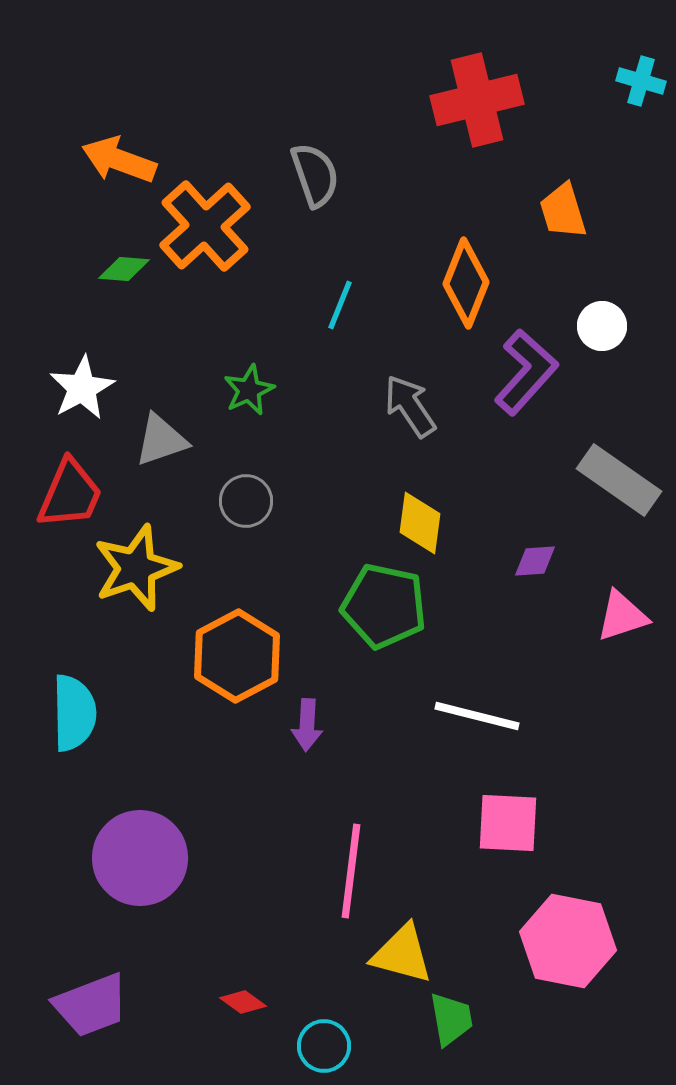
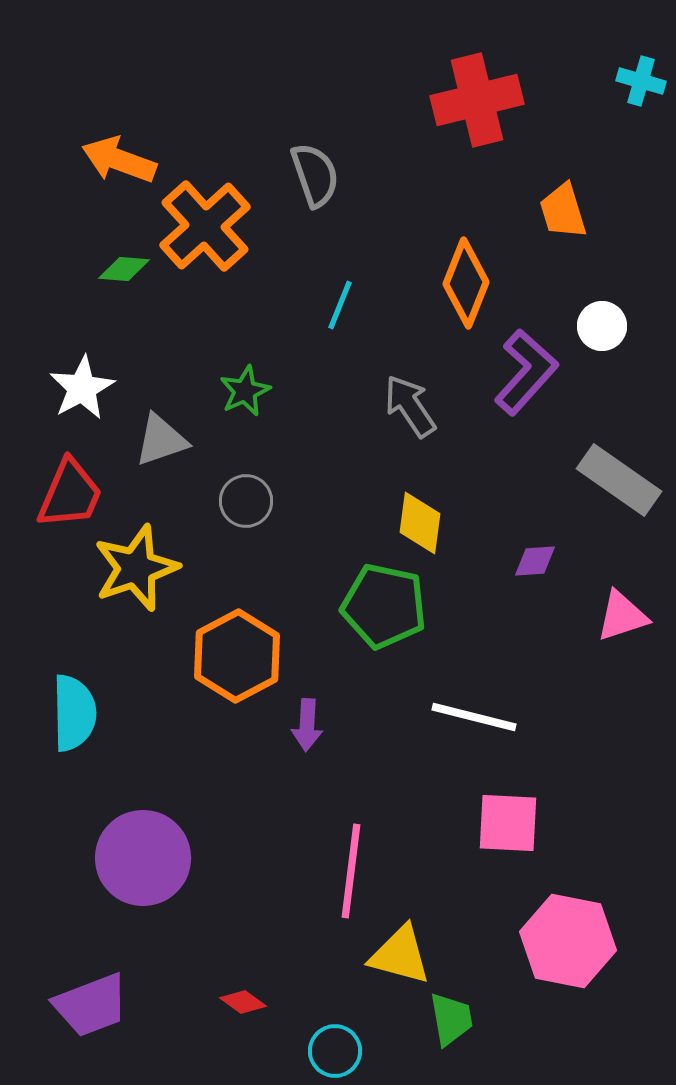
green star: moved 4 px left, 1 px down
white line: moved 3 px left, 1 px down
purple circle: moved 3 px right
yellow triangle: moved 2 px left, 1 px down
cyan circle: moved 11 px right, 5 px down
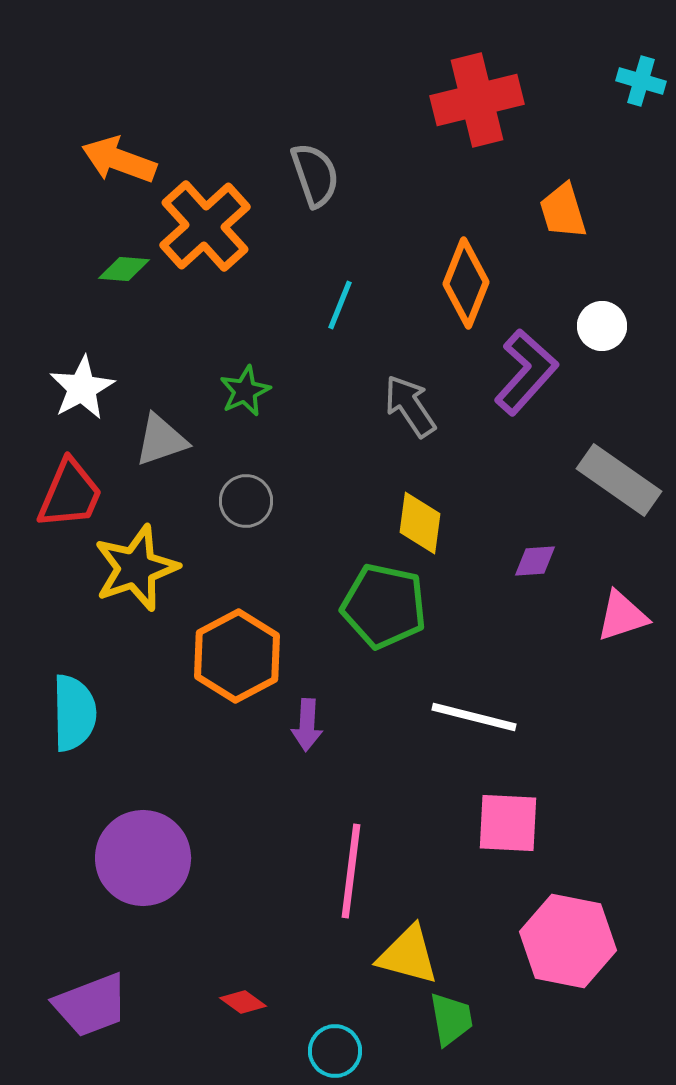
yellow triangle: moved 8 px right
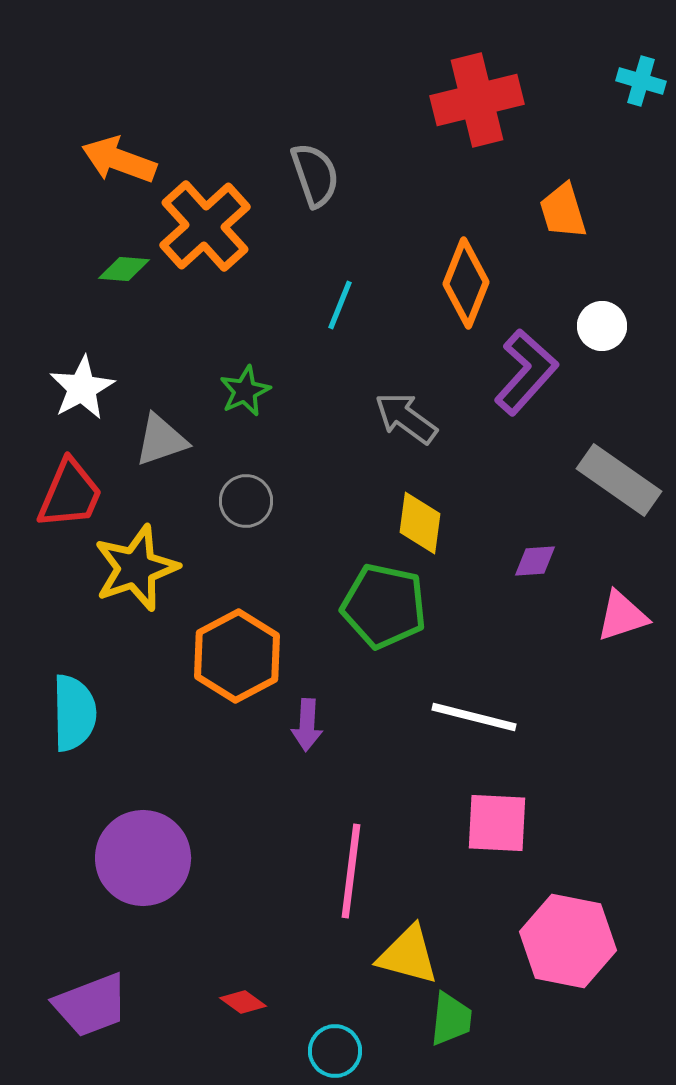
gray arrow: moved 4 px left, 12 px down; rotated 20 degrees counterclockwise
pink square: moved 11 px left
green trapezoid: rotated 16 degrees clockwise
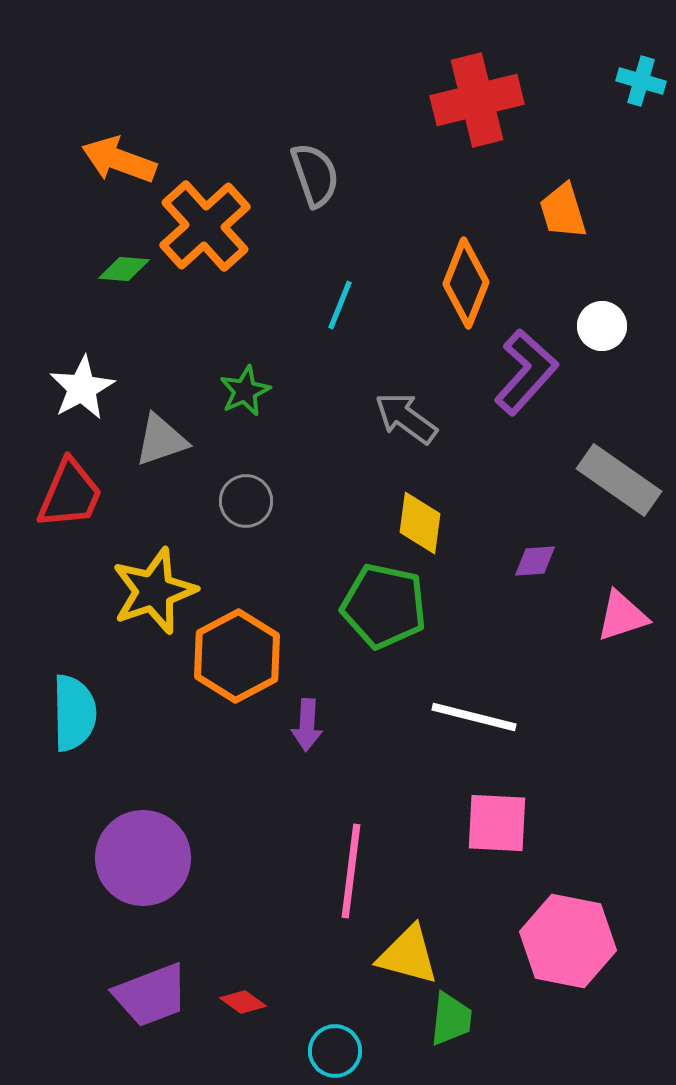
yellow star: moved 18 px right, 23 px down
purple trapezoid: moved 60 px right, 10 px up
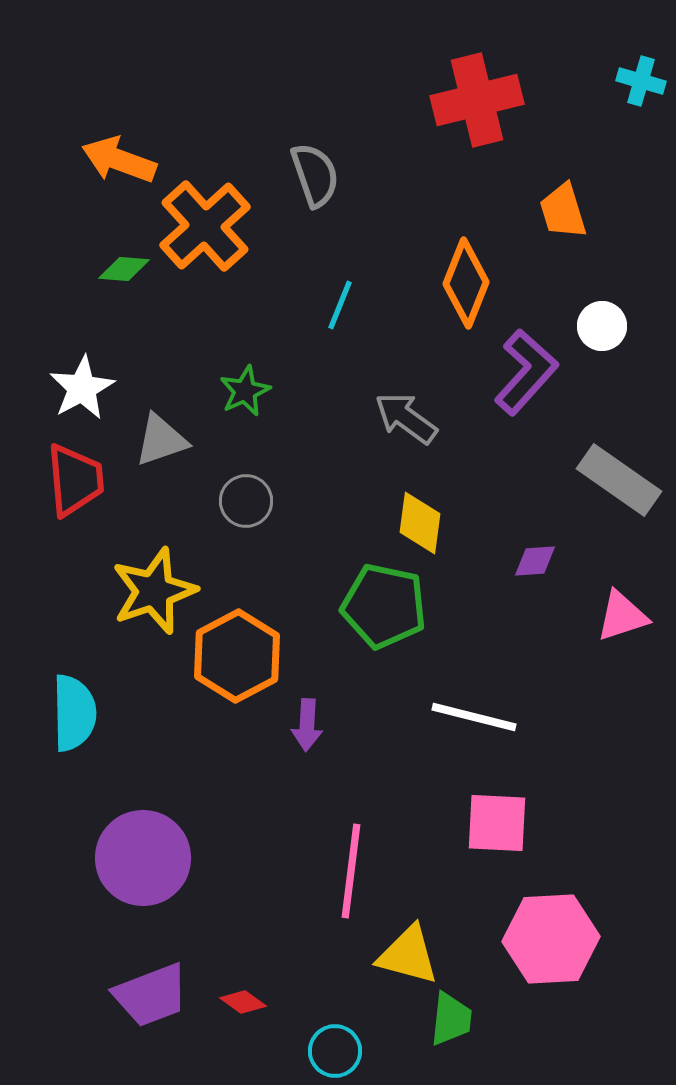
red trapezoid: moved 5 px right, 14 px up; rotated 28 degrees counterclockwise
pink hexagon: moved 17 px left, 2 px up; rotated 14 degrees counterclockwise
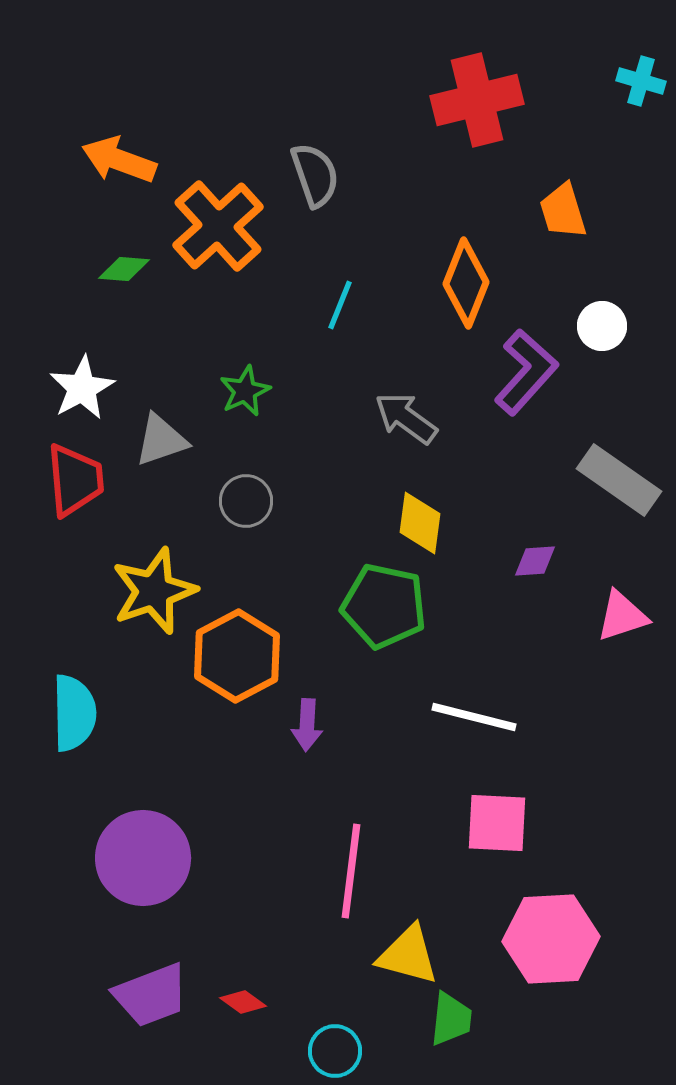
orange cross: moved 13 px right
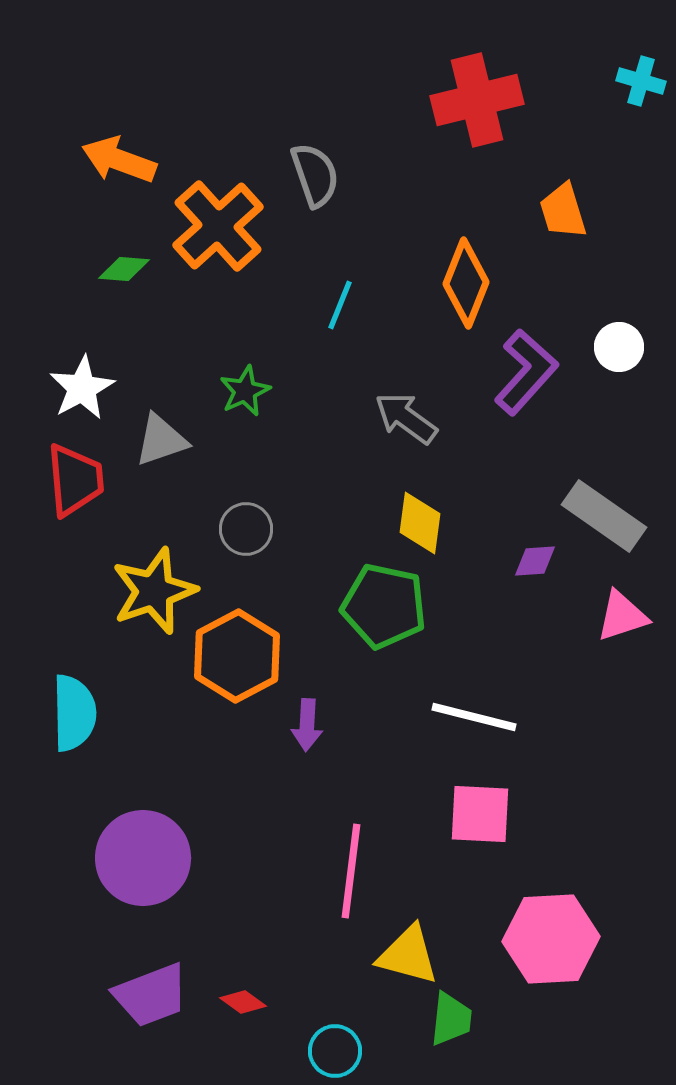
white circle: moved 17 px right, 21 px down
gray rectangle: moved 15 px left, 36 px down
gray circle: moved 28 px down
pink square: moved 17 px left, 9 px up
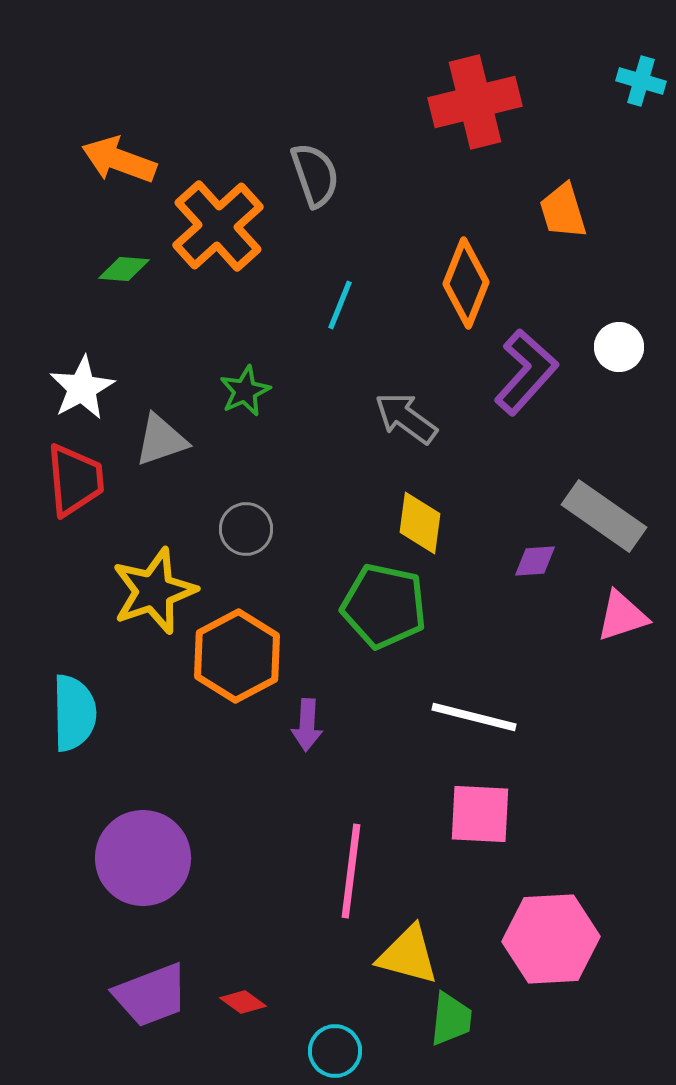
red cross: moved 2 px left, 2 px down
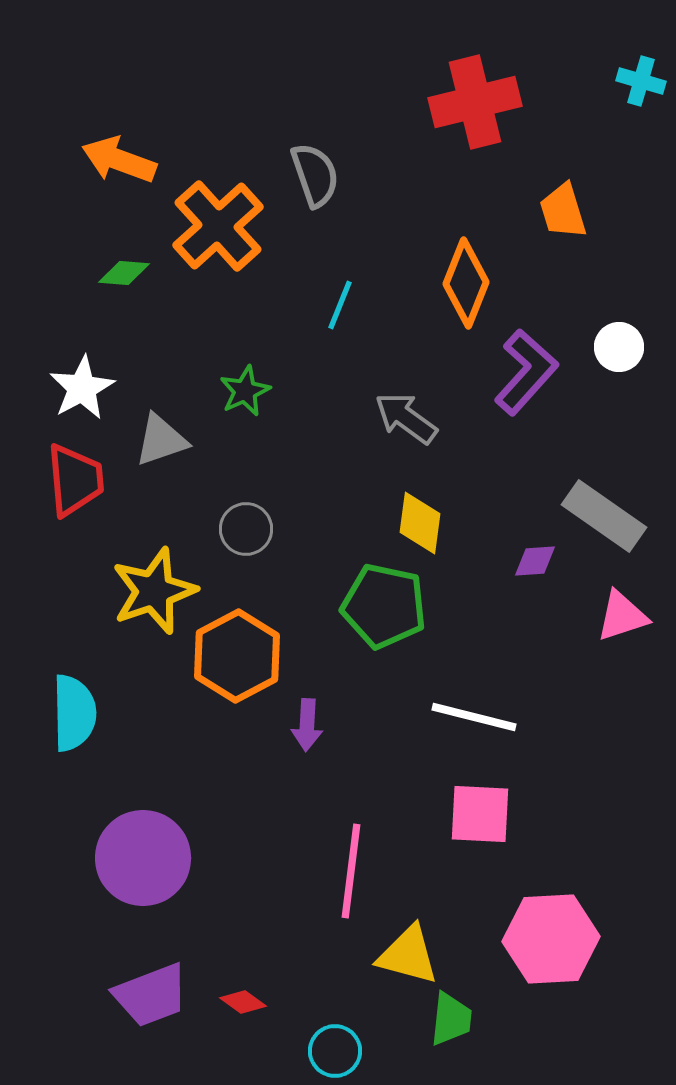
green diamond: moved 4 px down
